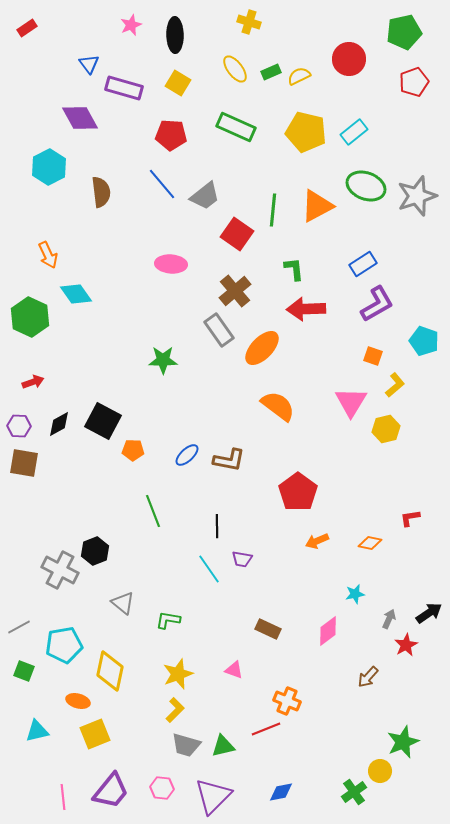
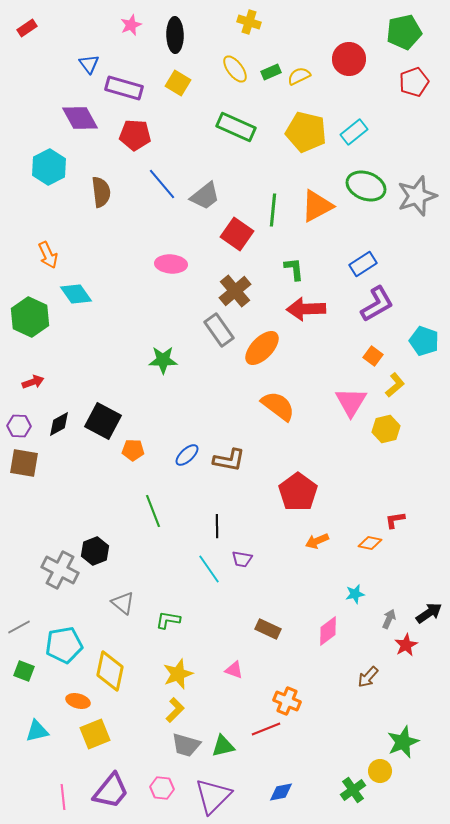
red pentagon at (171, 135): moved 36 px left
orange square at (373, 356): rotated 18 degrees clockwise
red L-shape at (410, 518): moved 15 px left, 2 px down
green cross at (354, 792): moved 1 px left, 2 px up
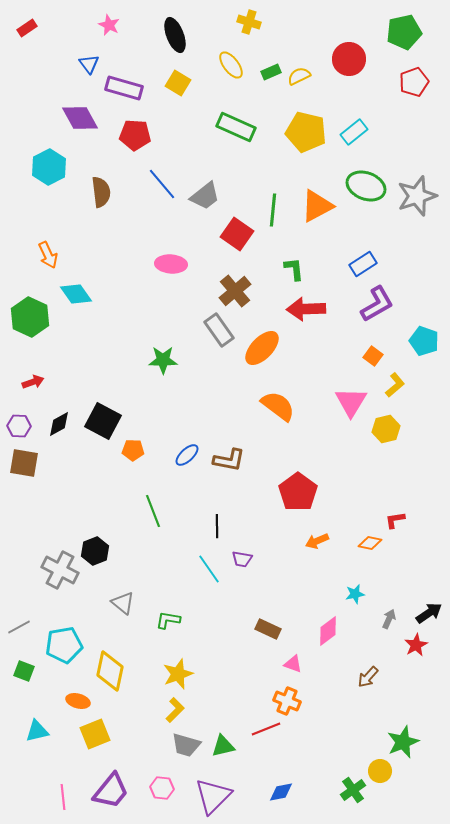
pink star at (131, 25): moved 22 px left; rotated 25 degrees counterclockwise
black ellipse at (175, 35): rotated 20 degrees counterclockwise
yellow ellipse at (235, 69): moved 4 px left, 4 px up
red star at (406, 645): moved 10 px right
pink triangle at (234, 670): moved 59 px right, 6 px up
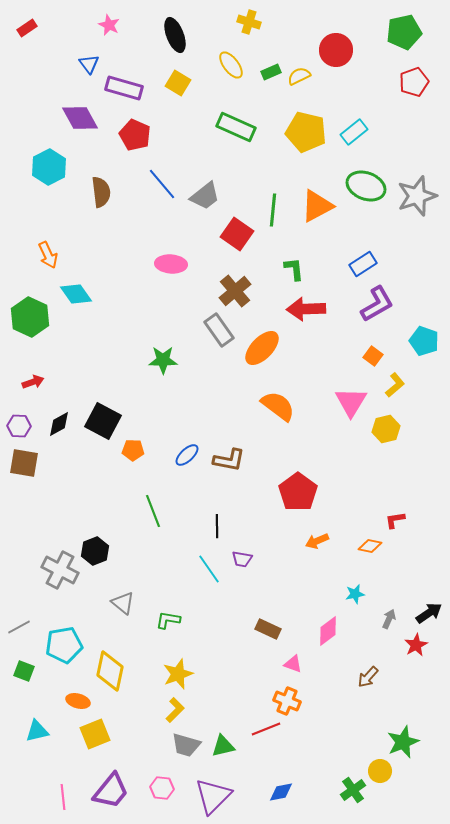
red circle at (349, 59): moved 13 px left, 9 px up
red pentagon at (135, 135): rotated 20 degrees clockwise
orange diamond at (370, 543): moved 3 px down
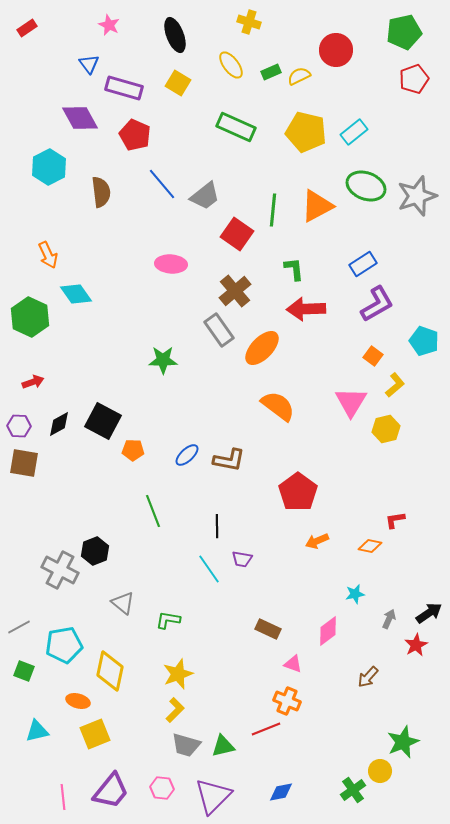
red pentagon at (414, 82): moved 3 px up
